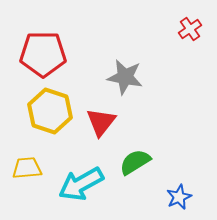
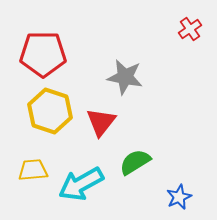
yellow trapezoid: moved 6 px right, 2 px down
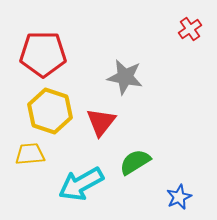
yellow trapezoid: moved 3 px left, 16 px up
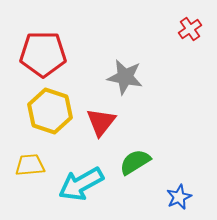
yellow trapezoid: moved 11 px down
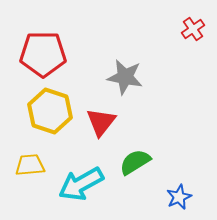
red cross: moved 3 px right
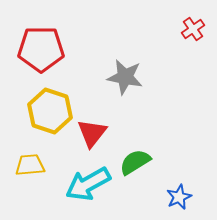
red pentagon: moved 2 px left, 5 px up
red triangle: moved 9 px left, 11 px down
cyan arrow: moved 7 px right
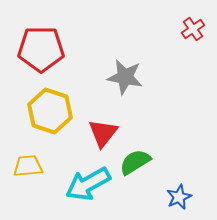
red triangle: moved 11 px right
yellow trapezoid: moved 2 px left, 1 px down
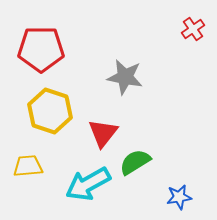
blue star: rotated 15 degrees clockwise
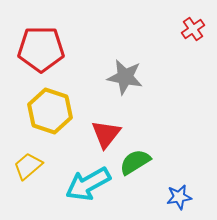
red triangle: moved 3 px right, 1 px down
yellow trapezoid: rotated 36 degrees counterclockwise
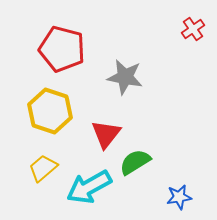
red pentagon: moved 21 px right; rotated 15 degrees clockwise
yellow trapezoid: moved 15 px right, 2 px down
cyan arrow: moved 1 px right, 3 px down
